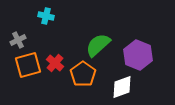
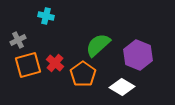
white diamond: rotated 50 degrees clockwise
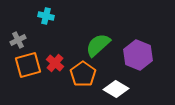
white diamond: moved 6 px left, 2 px down
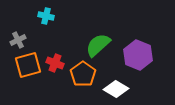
red cross: rotated 18 degrees counterclockwise
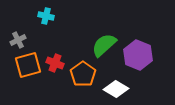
green semicircle: moved 6 px right
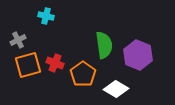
green semicircle: rotated 124 degrees clockwise
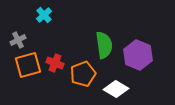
cyan cross: moved 2 px left, 1 px up; rotated 35 degrees clockwise
orange pentagon: rotated 15 degrees clockwise
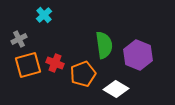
gray cross: moved 1 px right, 1 px up
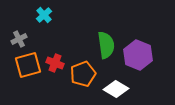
green semicircle: moved 2 px right
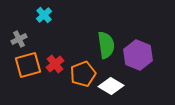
red cross: moved 1 px down; rotated 30 degrees clockwise
white diamond: moved 5 px left, 3 px up
